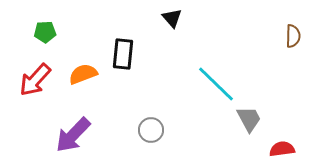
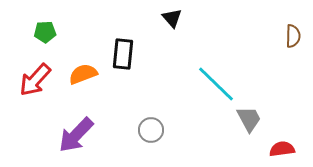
purple arrow: moved 3 px right
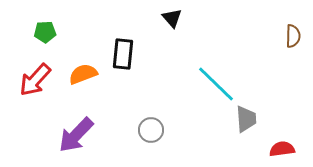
gray trapezoid: moved 3 px left; rotated 24 degrees clockwise
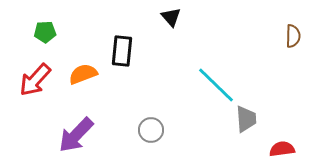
black triangle: moved 1 px left, 1 px up
black rectangle: moved 1 px left, 3 px up
cyan line: moved 1 px down
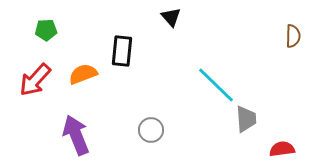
green pentagon: moved 1 px right, 2 px up
purple arrow: rotated 114 degrees clockwise
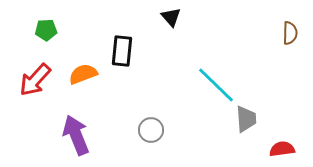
brown semicircle: moved 3 px left, 3 px up
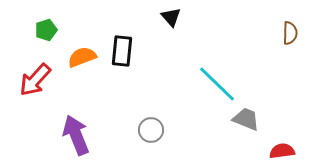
green pentagon: rotated 15 degrees counterclockwise
orange semicircle: moved 1 px left, 17 px up
cyan line: moved 1 px right, 1 px up
gray trapezoid: rotated 64 degrees counterclockwise
red semicircle: moved 2 px down
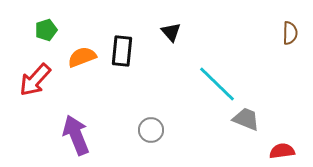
black triangle: moved 15 px down
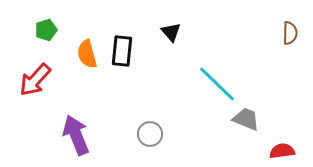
orange semicircle: moved 5 px right, 3 px up; rotated 84 degrees counterclockwise
gray circle: moved 1 px left, 4 px down
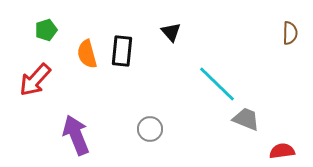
gray circle: moved 5 px up
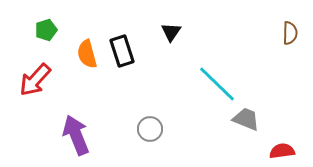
black triangle: rotated 15 degrees clockwise
black rectangle: rotated 24 degrees counterclockwise
